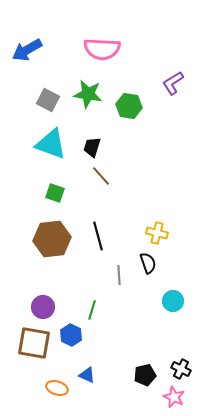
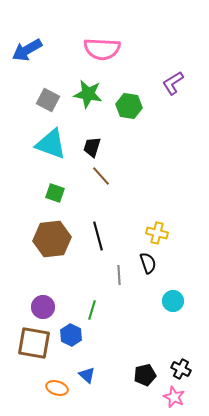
blue triangle: rotated 18 degrees clockwise
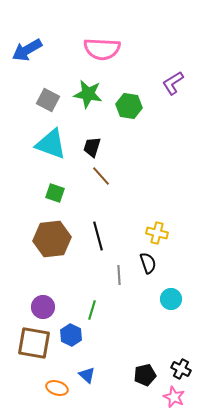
cyan circle: moved 2 px left, 2 px up
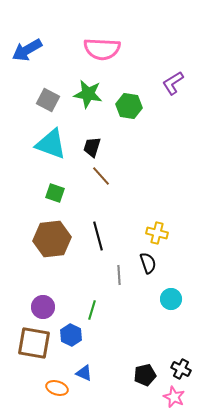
blue triangle: moved 3 px left, 2 px up; rotated 18 degrees counterclockwise
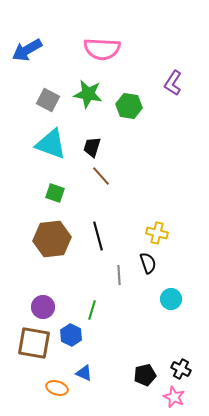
purple L-shape: rotated 25 degrees counterclockwise
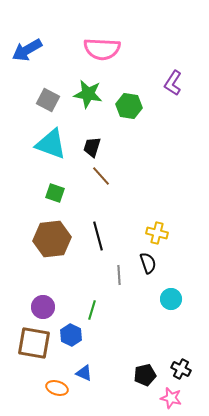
pink star: moved 3 px left, 1 px down; rotated 10 degrees counterclockwise
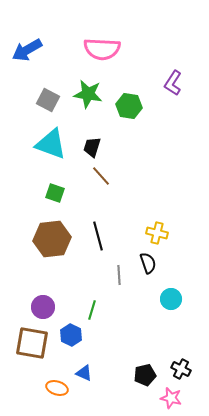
brown square: moved 2 px left
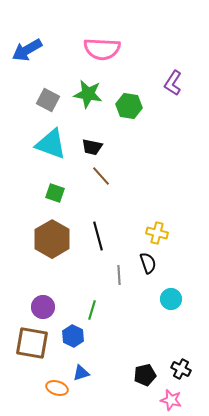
black trapezoid: rotated 95 degrees counterclockwise
brown hexagon: rotated 24 degrees counterclockwise
blue hexagon: moved 2 px right, 1 px down
blue triangle: moved 3 px left; rotated 42 degrees counterclockwise
pink star: moved 2 px down
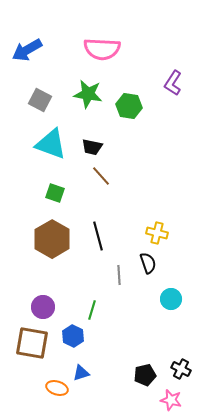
gray square: moved 8 px left
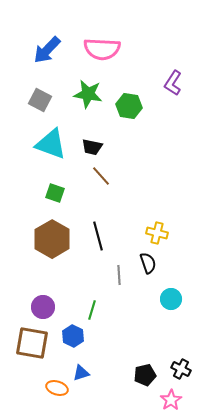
blue arrow: moved 20 px right; rotated 16 degrees counterclockwise
pink star: rotated 25 degrees clockwise
